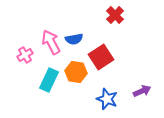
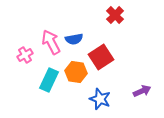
blue star: moved 7 px left
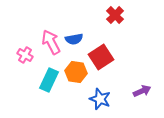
pink cross: rotated 28 degrees counterclockwise
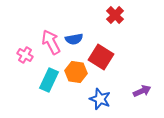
red square: rotated 25 degrees counterclockwise
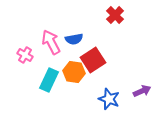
red square: moved 8 px left, 3 px down; rotated 25 degrees clockwise
orange hexagon: moved 2 px left
blue star: moved 9 px right
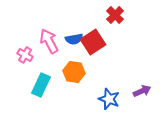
pink arrow: moved 2 px left, 1 px up
red square: moved 18 px up
cyan rectangle: moved 8 px left, 5 px down
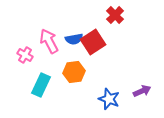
orange hexagon: rotated 15 degrees counterclockwise
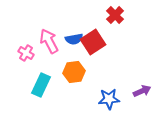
pink cross: moved 1 px right, 2 px up
blue star: rotated 25 degrees counterclockwise
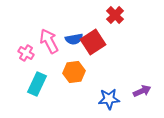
cyan rectangle: moved 4 px left, 1 px up
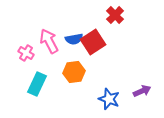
blue star: rotated 25 degrees clockwise
